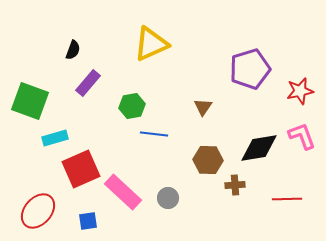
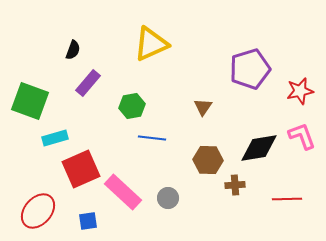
blue line: moved 2 px left, 4 px down
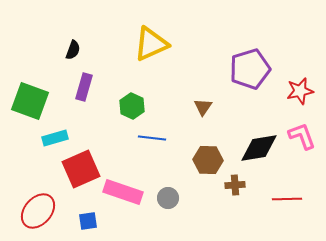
purple rectangle: moved 4 px left, 4 px down; rotated 24 degrees counterclockwise
green hexagon: rotated 25 degrees counterclockwise
pink rectangle: rotated 24 degrees counterclockwise
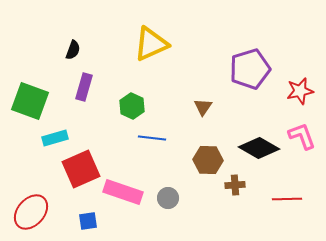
black diamond: rotated 39 degrees clockwise
red ellipse: moved 7 px left, 1 px down
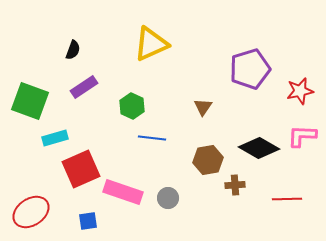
purple rectangle: rotated 40 degrees clockwise
pink L-shape: rotated 68 degrees counterclockwise
brown hexagon: rotated 12 degrees counterclockwise
red ellipse: rotated 15 degrees clockwise
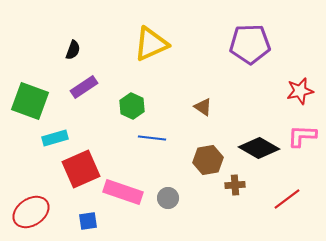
purple pentagon: moved 25 px up; rotated 15 degrees clockwise
brown triangle: rotated 30 degrees counterclockwise
red line: rotated 36 degrees counterclockwise
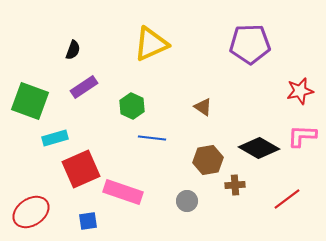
gray circle: moved 19 px right, 3 px down
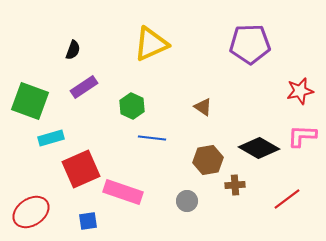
cyan rectangle: moved 4 px left
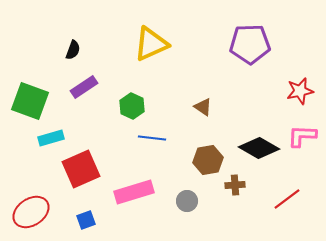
pink rectangle: moved 11 px right; rotated 36 degrees counterclockwise
blue square: moved 2 px left, 1 px up; rotated 12 degrees counterclockwise
